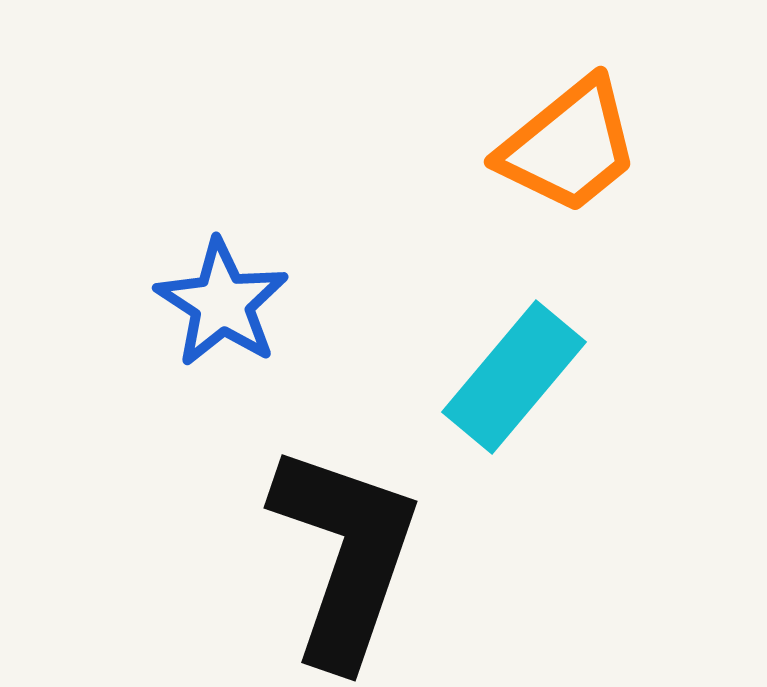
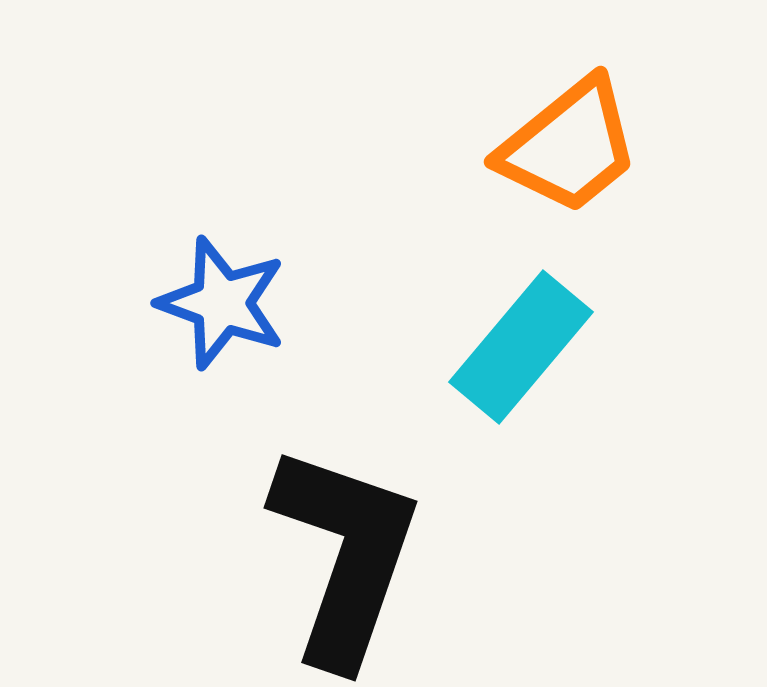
blue star: rotated 13 degrees counterclockwise
cyan rectangle: moved 7 px right, 30 px up
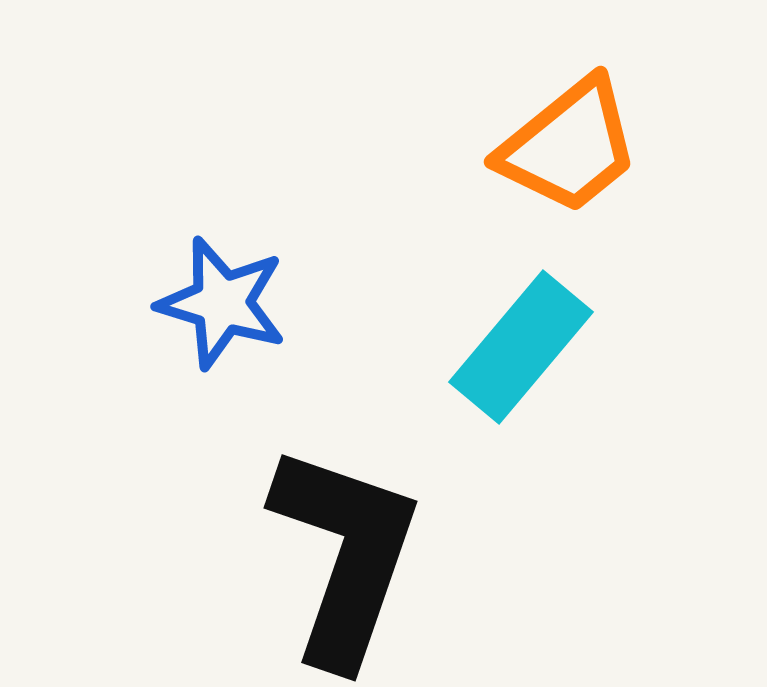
blue star: rotated 3 degrees counterclockwise
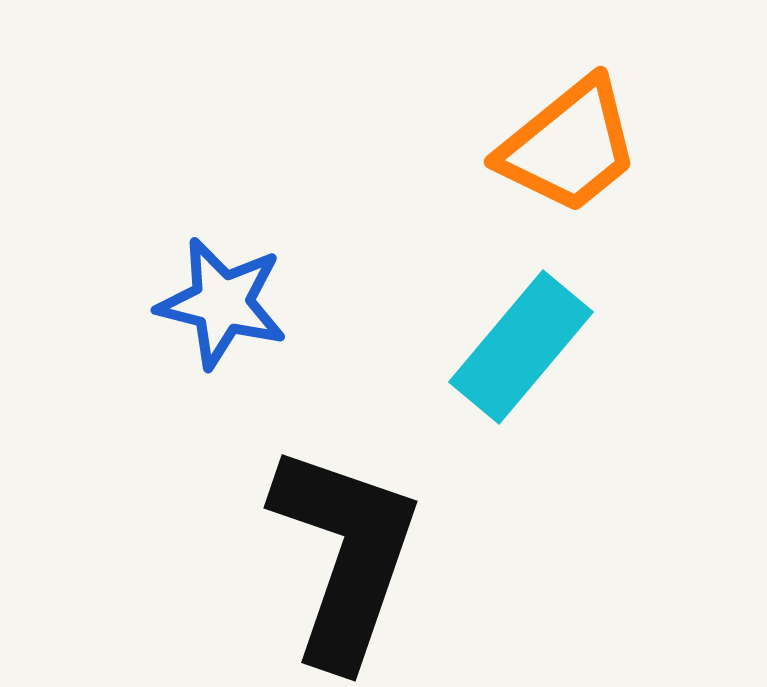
blue star: rotated 3 degrees counterclockwise
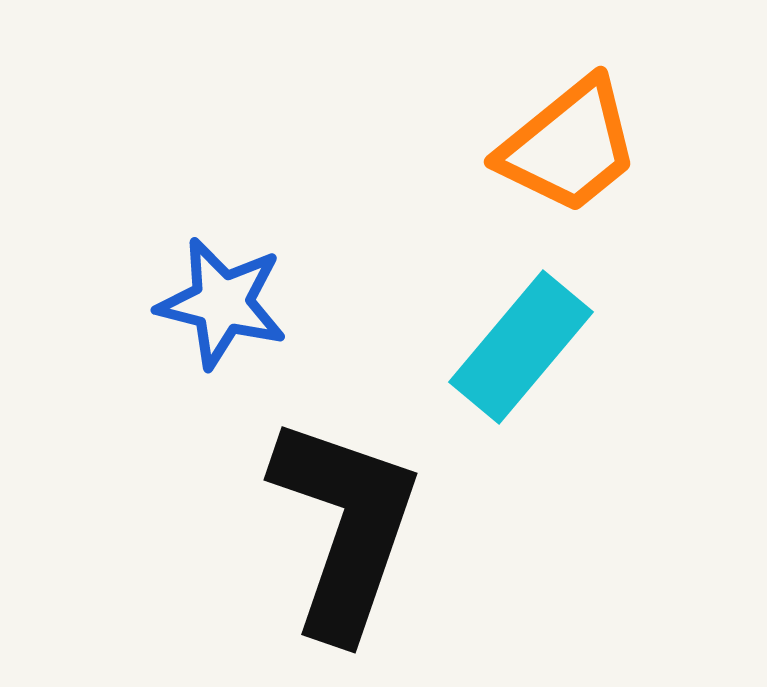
black L-shape: moved 28 px up
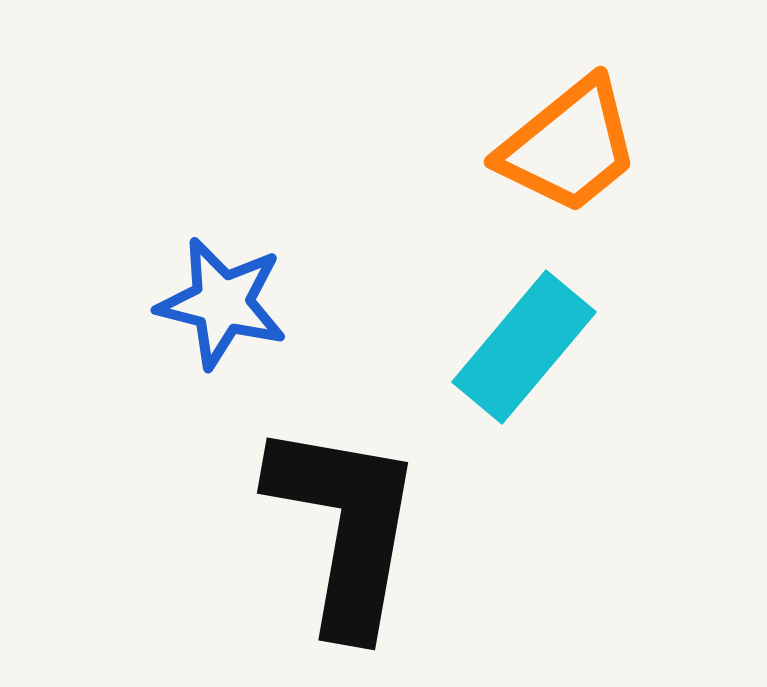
cyan rectangle: moved 3 px right
black L-shape: rotated 9 degrees counterclockwise
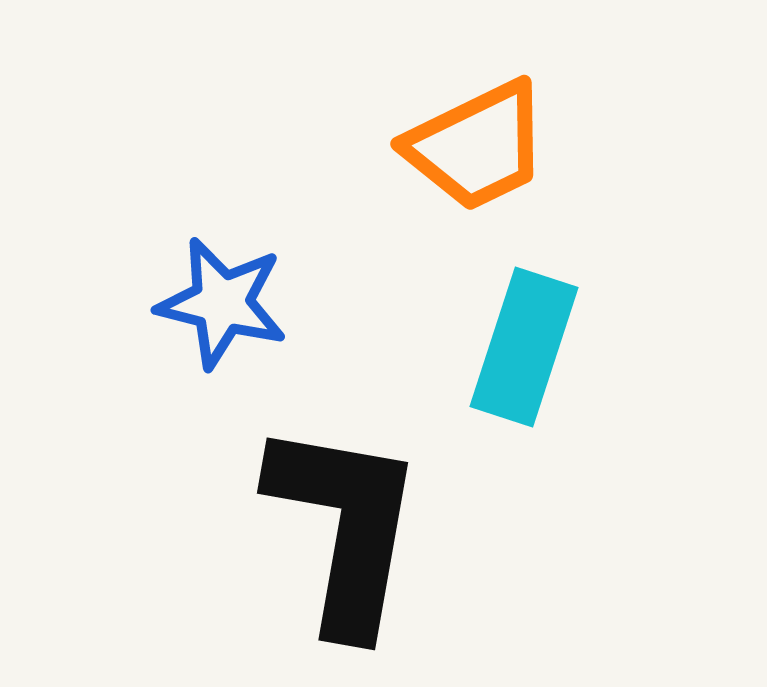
orange trapezoid: moved 92 px left; rotated 13 degrees clockwise
cyan rectangle: rotated 22 degrees counterclockwise
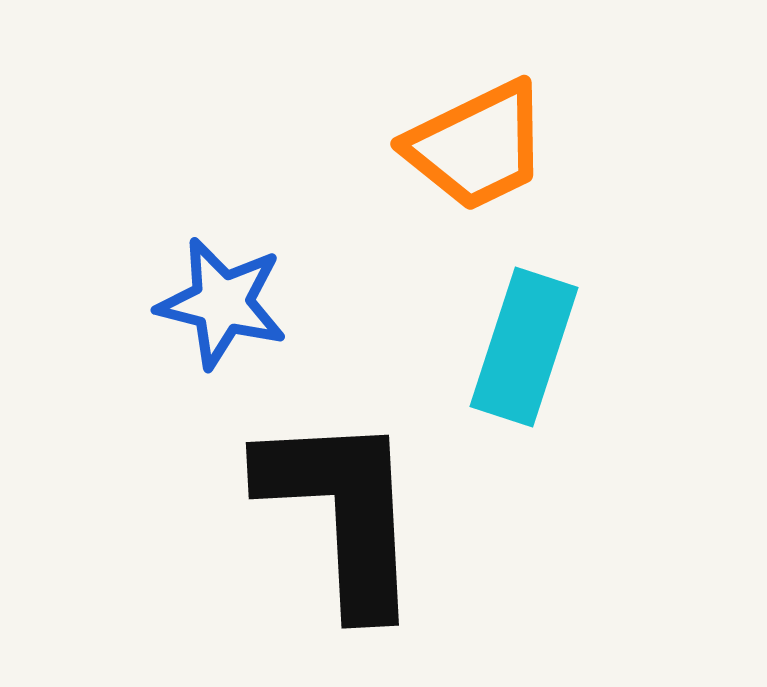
black L-shape: moved 3 px left, 15 px up; rotated 13 degrees counterclockwise
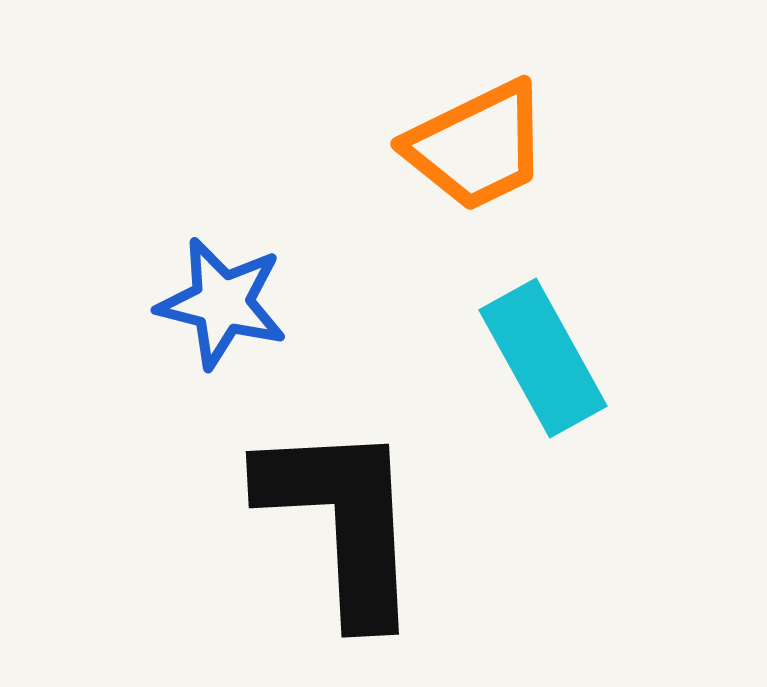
cyan rectangle: moved 19 px right, 11 px down; rotated 47 degrees counterclockwise
black L-shape: moved 9 px down
